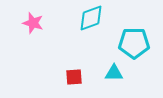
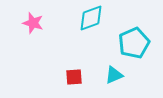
cyan pentagon: rotated 24 degrees counterclockwise
cyan triangle: moved 2 px down; rotated 24 degrees counterclockwise
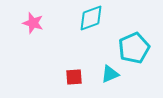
cyan pentagon: moved 5 px down
cyan triangle: moved 4 px left, 1 px up
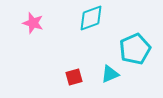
cyan pentagon: moved 1 px right, 1 px down
red square: rotated 12 degrees counterclockwise
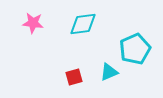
cyan diamond: moved 8 px left, 6 px down; rotated 12 degrees clockwise
pink star: rotated 10 degrees counterclockwise
cyan triangle: moved 1 px left, 2 px up
